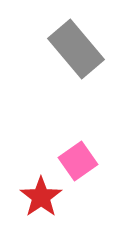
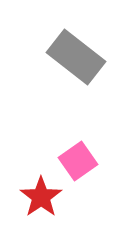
gray rectangle: moved 8 px down; rotated 12 degrees counterclockwise
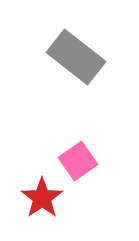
red star: moved 1 px right, 1 px down
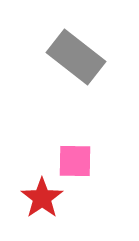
pink square: moved 3 px left; rotated 36 degrees clockwise
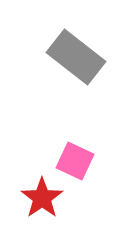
pink square: rotated 24 degrees clockwise
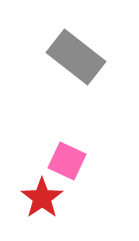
pink square: moved 8 px left
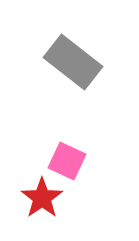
gray rectangle: moved 3 px left, 5 px down
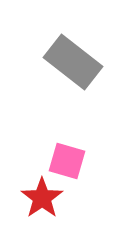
pink square: rotated 9 degrees counterclockwise
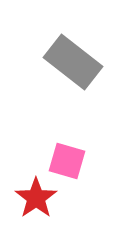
red star: moved 6 px left
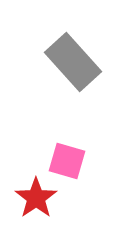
gray rectangle: rotated 10 degrees clockwise
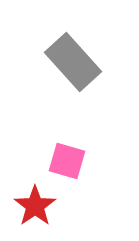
red star: moved 1 px left, 8 px down
